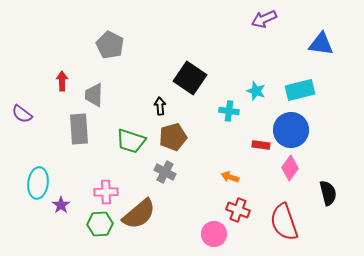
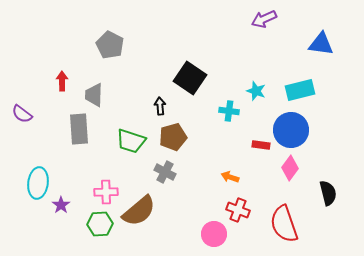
brown semicircle: moved 3 px up
red semicircle: moved 2 px down
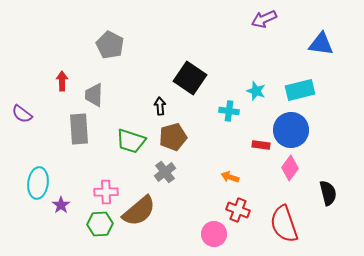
gray cross: rotated 25 degrees clockwise
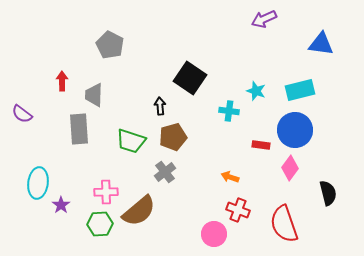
blue circle: moved 4 px right
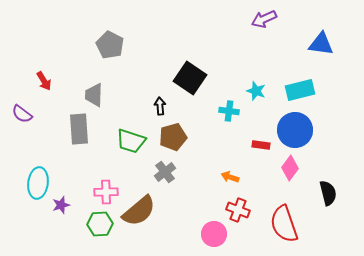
red arrow: moved 18 px left; rotated 150 degrees clockwise
purple star: rotated 18 degrees clockwise
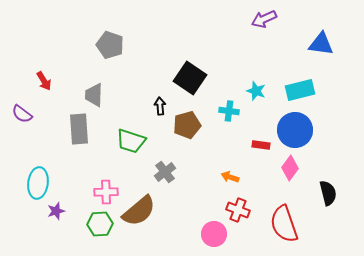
gray pentagon: rotated 8 degrees counterclockwise
brown pentagon: moved 14 px right, 12 px up
purple star: moved 5 px left, 6 px down
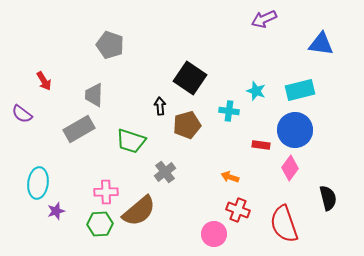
gray rectangle: rotated 64 degrees clockwise
black semicircle: moved 5 px down
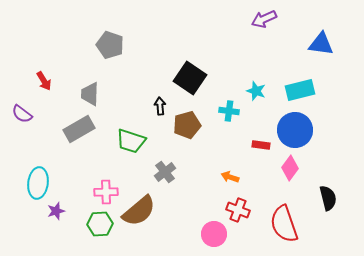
gray trapezoid: moved 4 px left, 1 px up
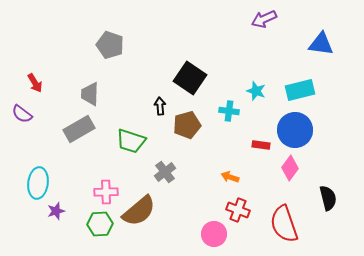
red arrow: moved 9 px left, 2 px down
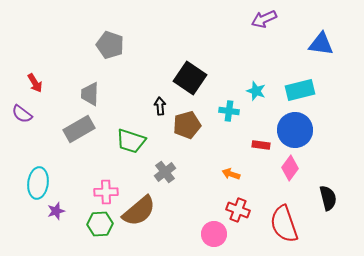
orange arrow: moved 1 px right, 3 px up
